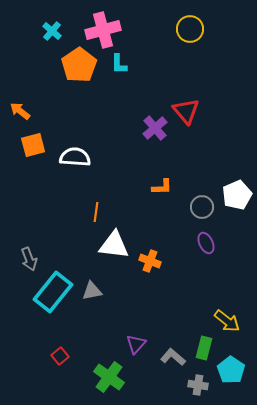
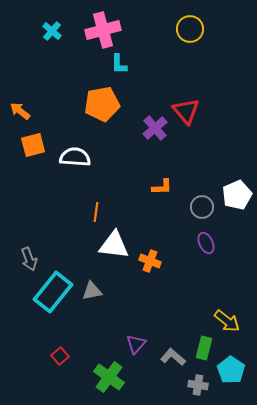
orange pentagon: moved 23 px right, 39 px down; rotated 24 degrees clockwise
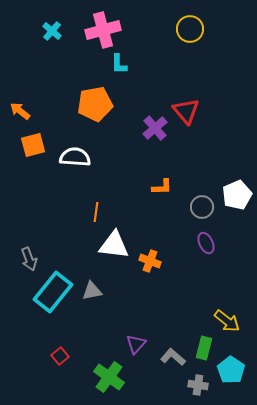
orange pentagon: moved 7 px left
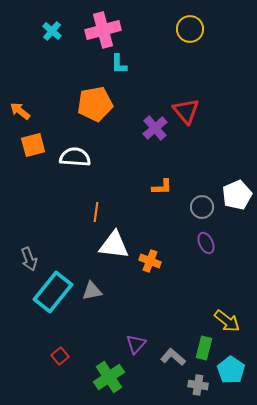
green cross: rotated 20 degrees clockwise
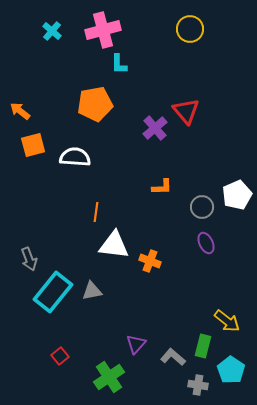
green rectangle: moved 1 px left, 2 px up
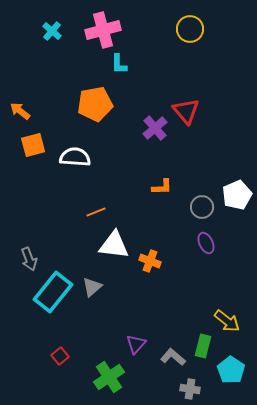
orange line: rotated 60 degrees clockwise
gray triangle: moved 4 px up; rotated 30 degrees counterclockwise
gray cross: moved 8 px left, 4 px down
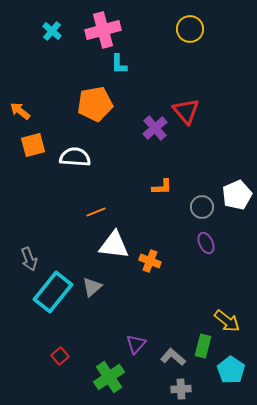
gray cross: moved 9 px left; rotated 12 degrees counterclockwise
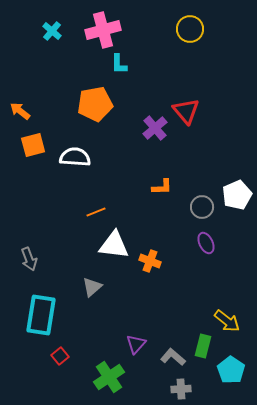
cyan rectangle: moved 12 px left, 23 px down; rotated 30 degrees counterclockwise
